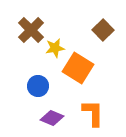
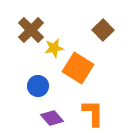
yellow star: moved 1 px left
purple diamond: rotated 25 degrees clockwise
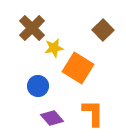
brown cross: moved 1 px right, 2 px up
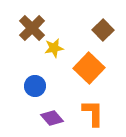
orange square: moved 11 px right; rotated 12 degrees clockwise
blue circle: moved 3 px left
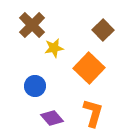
brown cross: moved 3 px up
orange L-shape: rotated 16 degrees clockwise
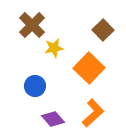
orange L-shape: rotated 32 degrees clockwise
purple diamond: moved 1 px right, 1 px down
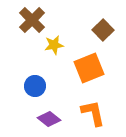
brown cross: moved 5 px up
yellow star: moved 3 px up
orange square: rotated 24 degrees clockwise
orange L-shape: rotated 60 degrees counterclockwise
purple diamond: moved 4 px left; rotated 10 degrees counterclockwise
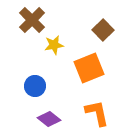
orange L-shape: moved 4 px right
